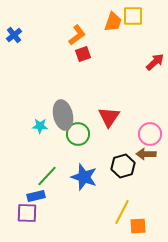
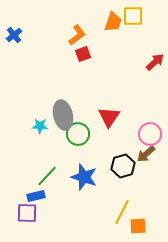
brown arrow: rotated 42 degrees counterclockwise
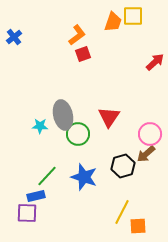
blue cross: moved 2 px down
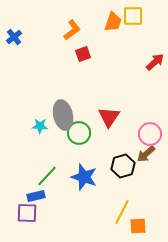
orange L-shape: moved 5 px left, 5 px up
green circle: moved 1 px right, 1 px up
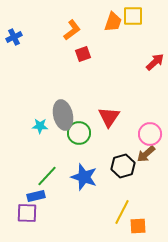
blue cross: rotated 14 degrees clockwise
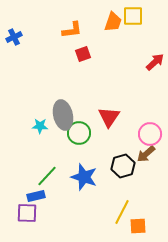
orange L-shape: rotated 30 degrees clockwise
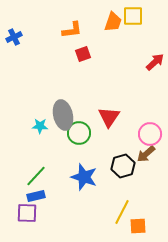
green line: moved 11 px left
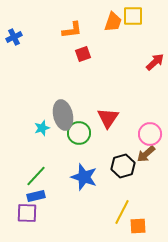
red triangle: moved 1 px left, 1 px down
cyan star: moved 2 px right, 2 px down; rotated 21 degrees counterclockwise
